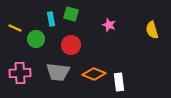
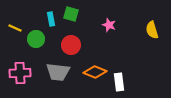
orange diamond: moved 1 px right, 2 px up
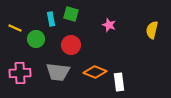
yellow semicircle: rotated 30 degrees clockwise
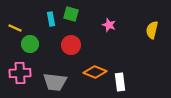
green circle: moved 6 px left, 5 px down
gray trapezoid: moved 3 px left, 10 px down
white rectangle: moved 1 px right
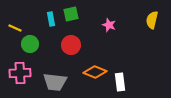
green square: rotated 28 degrees counterclockwise
yellow semicircle: moved 10 px up
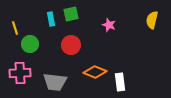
yellow line: rotated 48 degrees clockwise
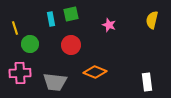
white rectangle: moved 27 px right
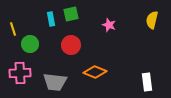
yellow line: moved 2 px left, 1 px down
